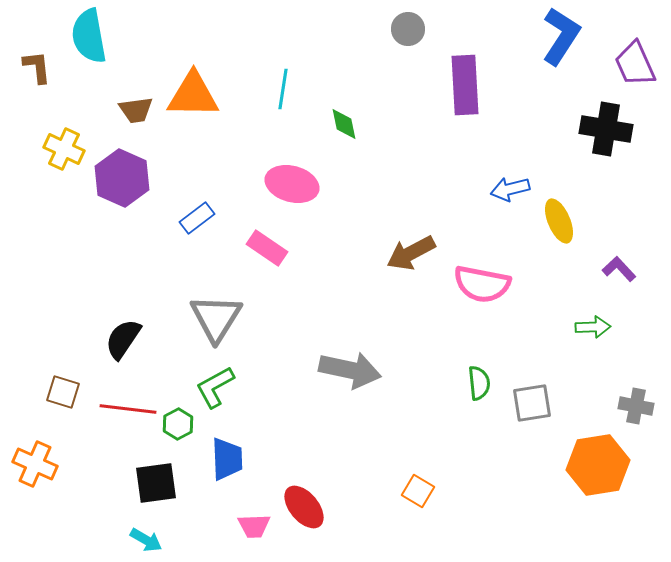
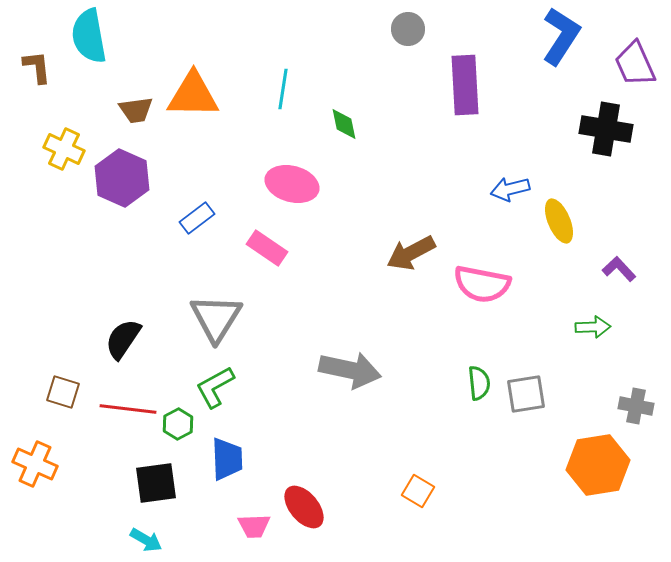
gray square: moved 6 px left, 9 px up
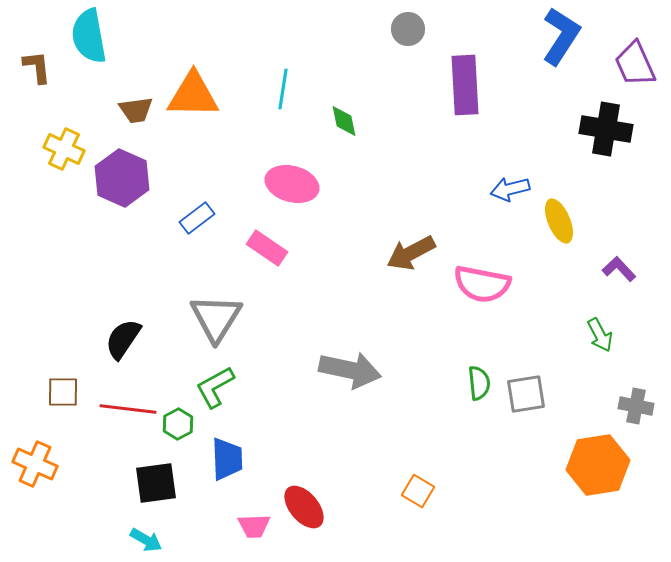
green diamond: moved 3 px up
green arrow: moved 7 px right, 8 px down; rotated 64 degrees clockwise
brown square: rotated 16 degrees counterclockwise
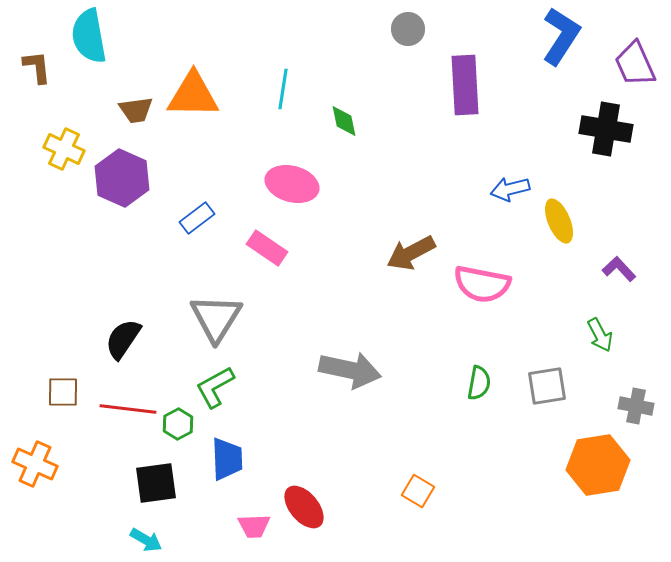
green semicircle: rotated 16 degrees clockwise
gray square: moved 21 px right, 8 px up
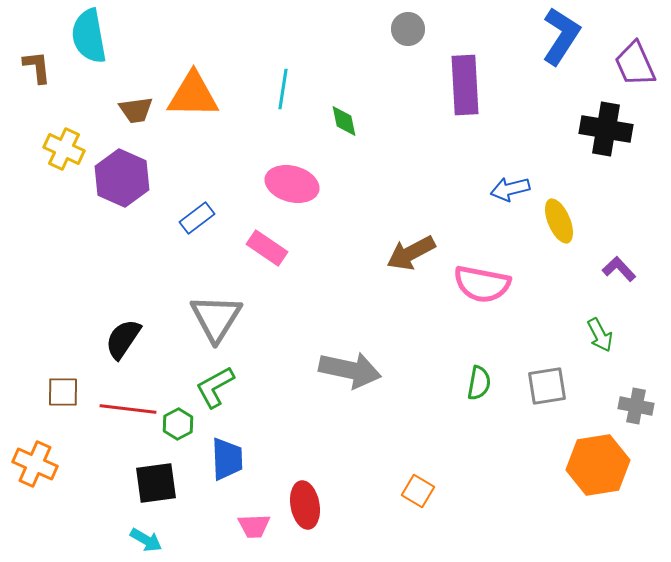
red ellipse: moved 1 px right, 2 px up; rotated 30 degrees clockwise
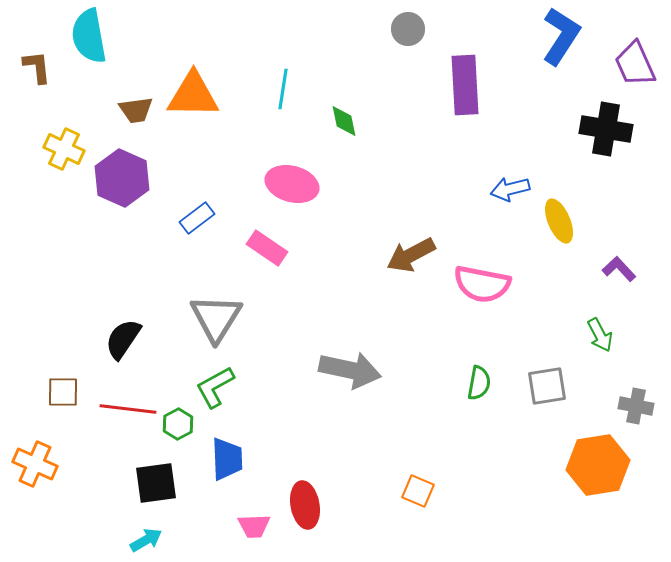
brown arrow: moved 2 px down
orange square: rotated 8 degrees counterclockwise
cyan arrow: rotated 60 degrees counterclockwise
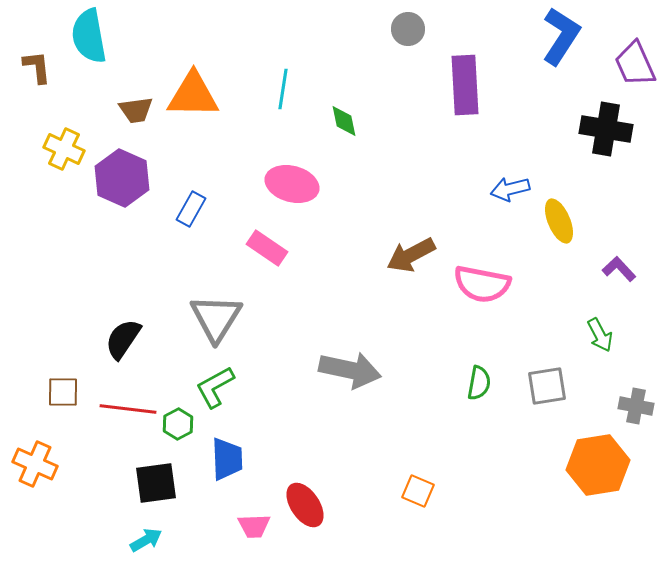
blue rectangle: moved 6 px left, 9 px up; rotated 24 degrees counterclockwise
red ellipse: rotated 24 degrees counterclockwise
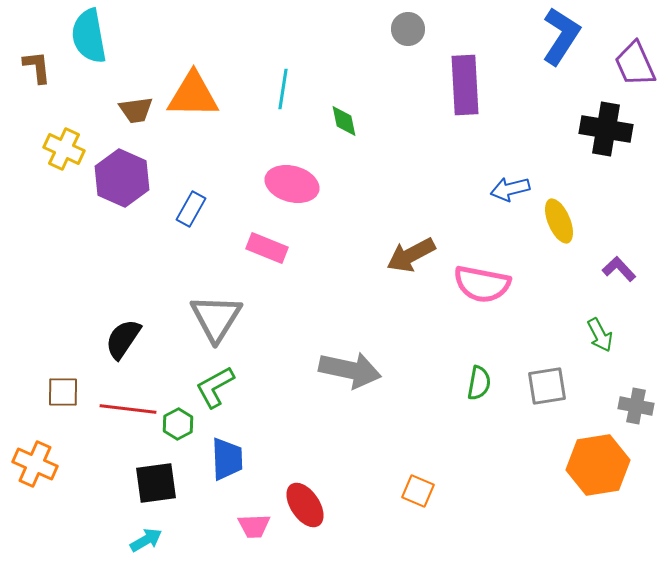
pink rectangle: rotated 12 degrees counterclockwise
